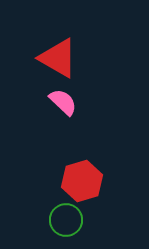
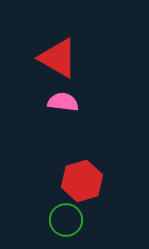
pink semicircle: rotated 36 degrees counterclockwise
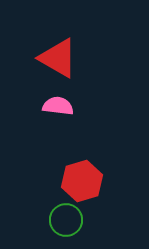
pink semicircle: moved 5 px left, 4 px down
